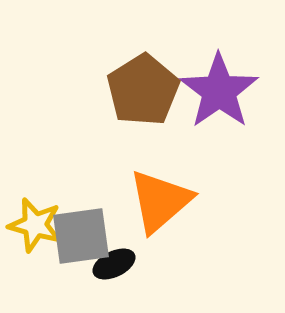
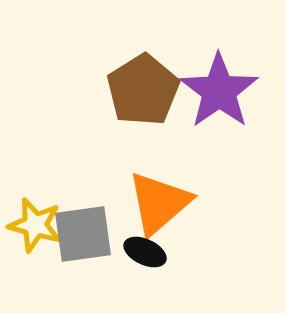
orange triangle: moved 1 px left, 2 px down
gray square: moved 2 px right, 2 px up
black ellipse: moved 31 px right, 12 px up; rotated 51 degrees clockwise
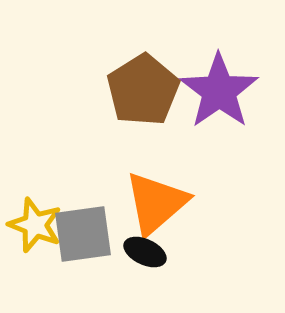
orange triangle: moved 3 px left
yellow star: rotated 6 degrees clockwise
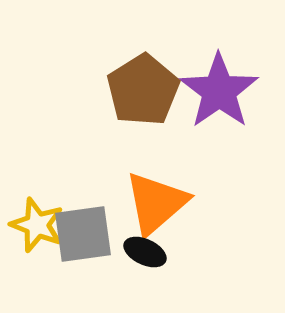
yellow star: moved 2 px right
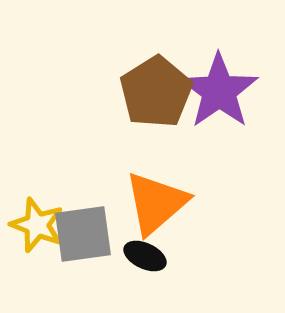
brown pentagon: moved 13 px right, 2 px down
black ellipse: moved 4 px down
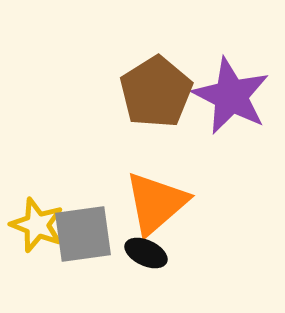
purple star: moved 12 px right, 5 px down; rotated 10 degrees counterclockwise
black ellipse: moved 1 px right, 3 px up
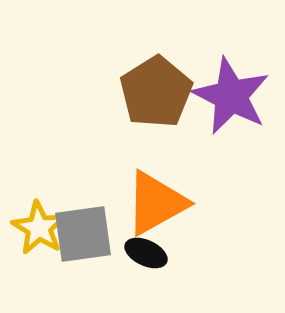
orange triangle: rotated 12 degrees clockwise
yellow star: moved 2 px right, 3 px down; rotated 10 degrees clockwise
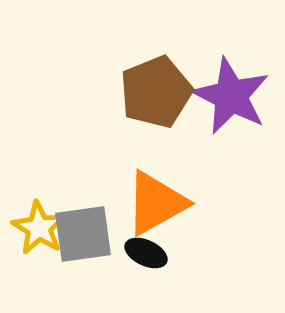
brown pentagon: rotated 10 degrees clockwise
